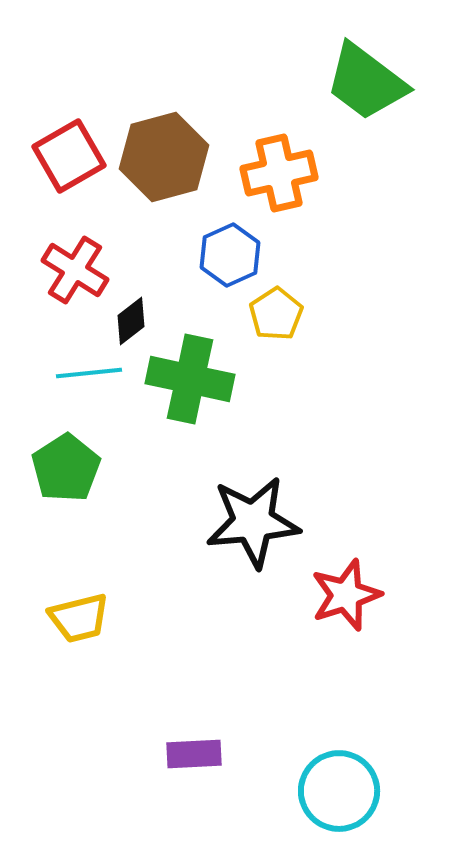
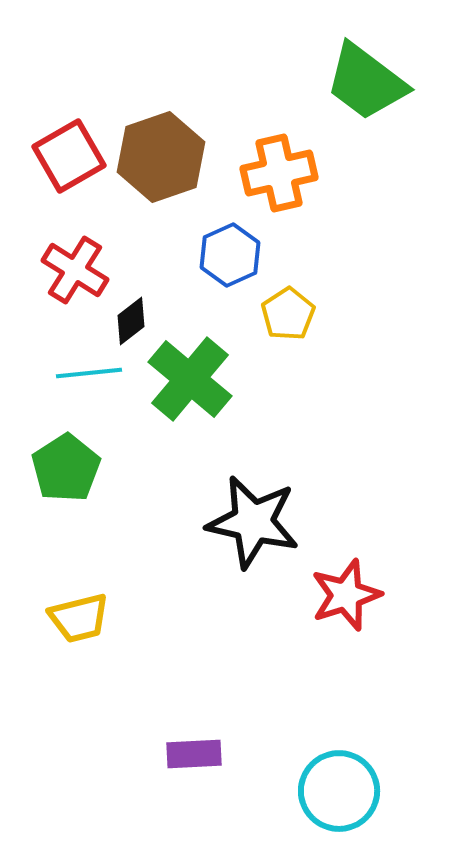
brown hexagon: moved 3 px left; rotated 4 degrees counterclockwise
yellow pentagon: moved 12 px right
green cross: rotated 28 degrees clockwise
black star: rotated 18 degrees clockwise
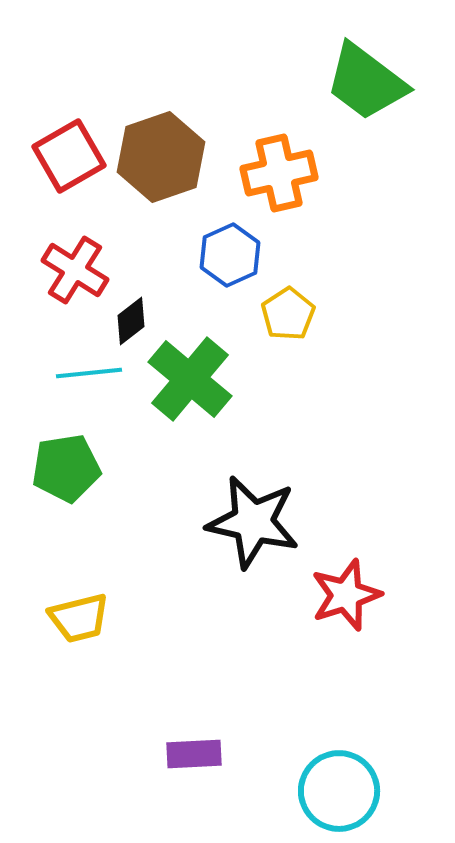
green pentagon: rotated 24 degrees clockwise
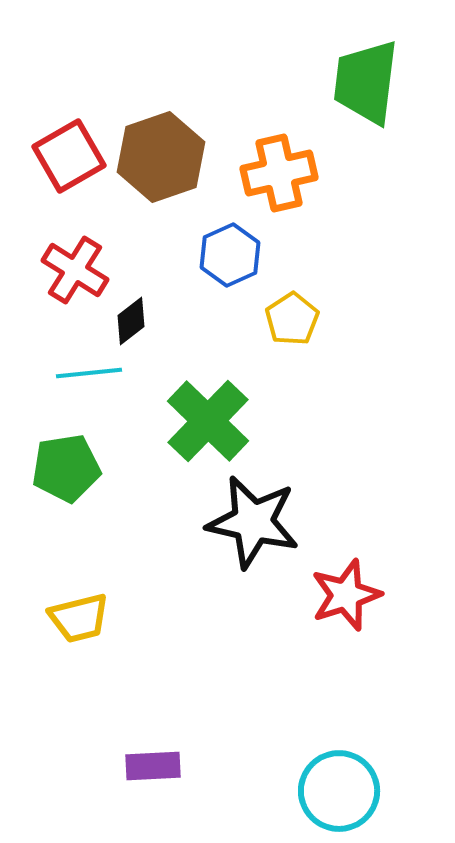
green trapezoid: rotated 60 degrees clockwise
yellow pentagon: moved 4 px right, 5 px down
green cross: moved 18 px right, 42 px down; rotated 4 degrees clockwise
purple rectangle: moved 41 px left, 12 px down
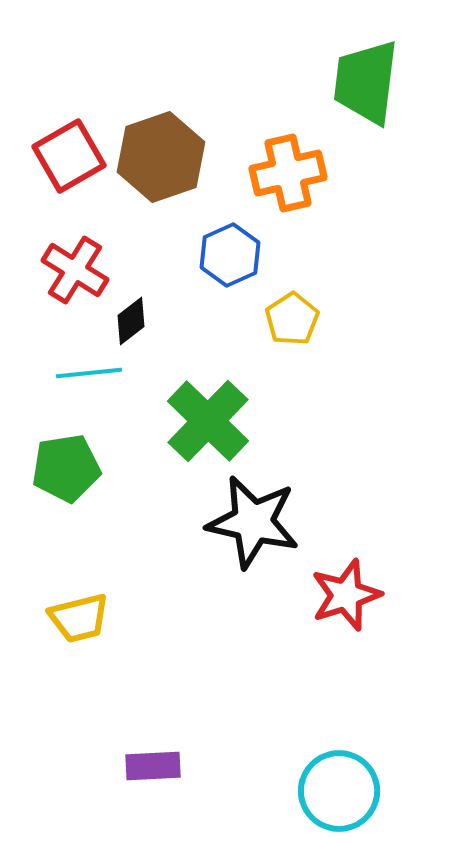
orange cross: moved 9 px right
